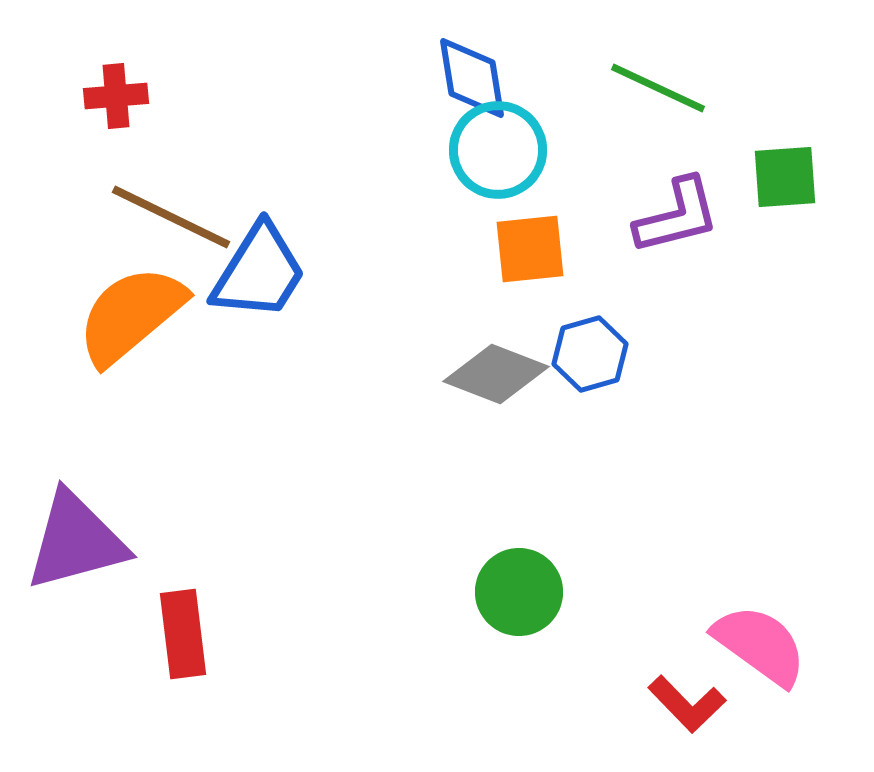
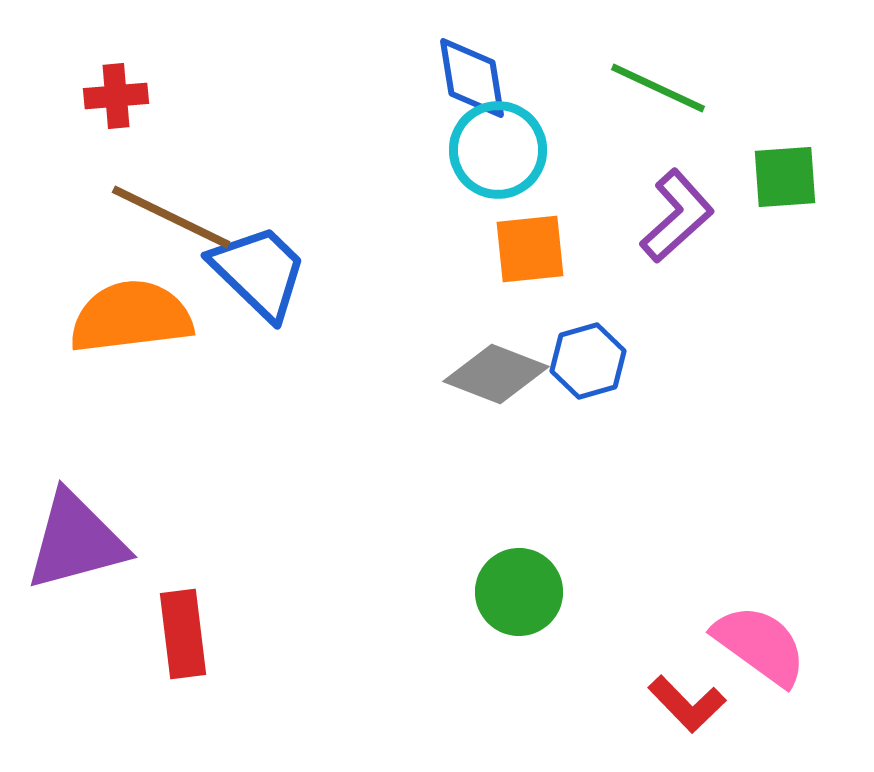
purple L-shape: rotated 28 degrees counterclockwise
blue trapezoid: rotated 78 degrees counterclockwise
orange semicircle: moved 2 px down; rotated 33 degrees clockwise
blue hexagon: moved 2 px left, 7 px down
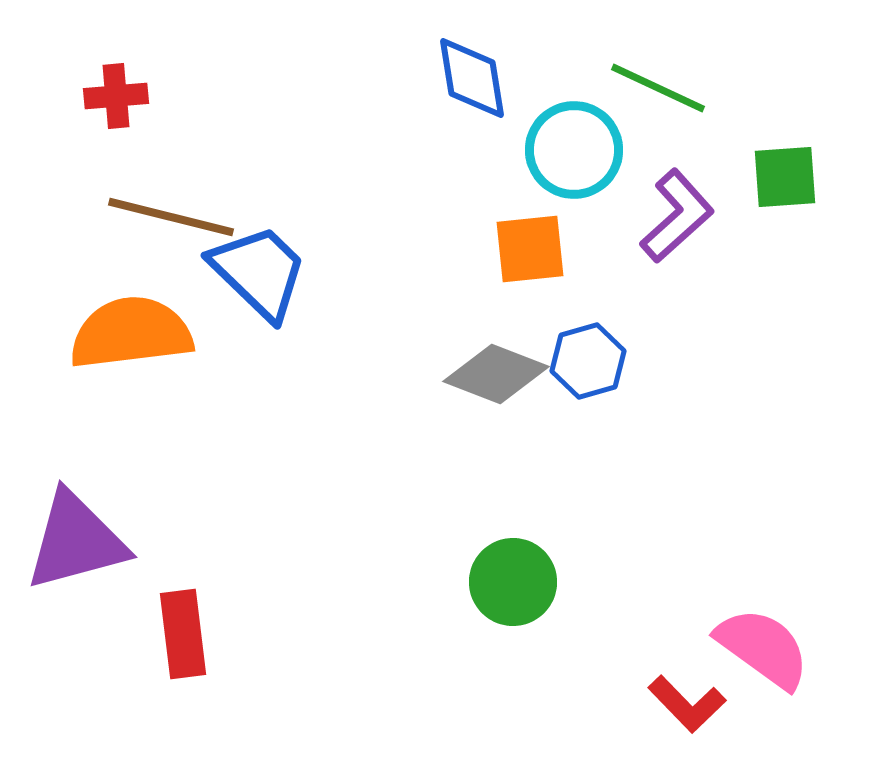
cyan circle: moved 76 px right
brown line: rotated 12 degrees counterclockwise
orange semicircle: moved 16 px down
green circle: moved 6 px left, 10 px up
pink semicircle: moved 3 px right, 3 px down
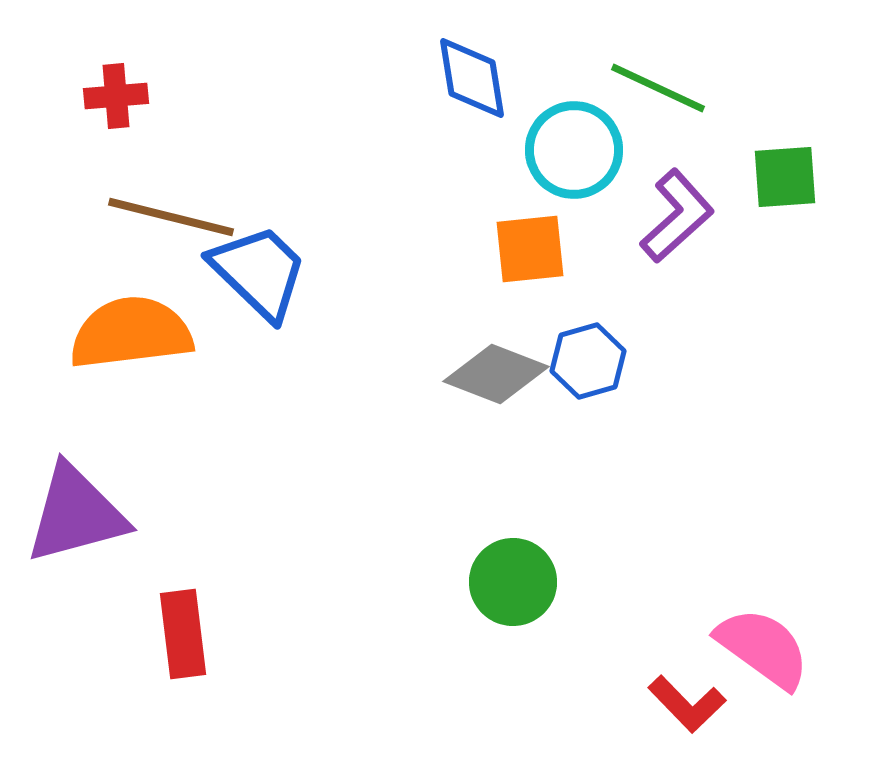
purple triangle: moved 27 px up
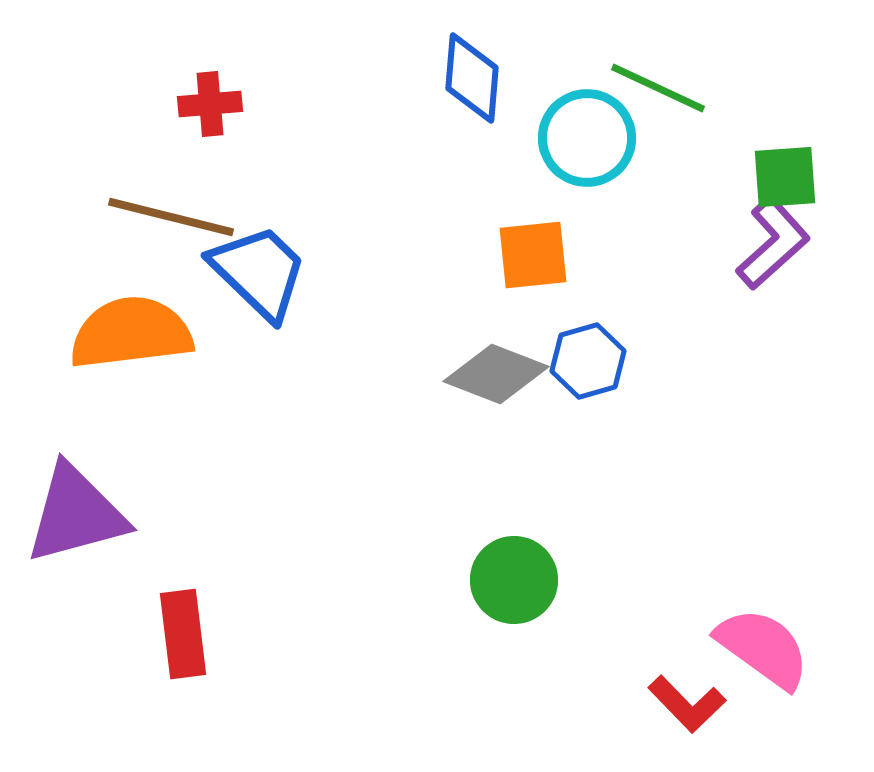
blue diamond: rotated 14 degrees clockwise
red cross: moved 94 px right, 8 px down
cyan circle: moved 13 px right, 12 px up
purple L-shape: moved 96 px right, 27 px down
orange square: moved 3 px right, 6 px down
green circle: moved 1 px right, 2 px up
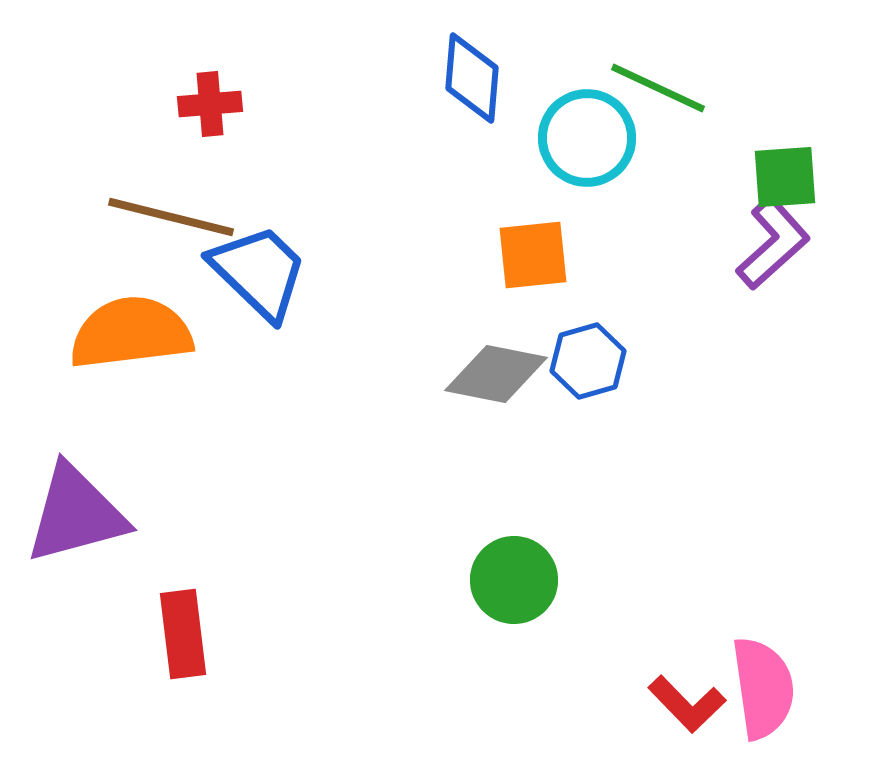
gray diamond: rotated 10 degrees counterclockwise
pink semicircle: moved 40 px down; rotated 46 degrees clockwise
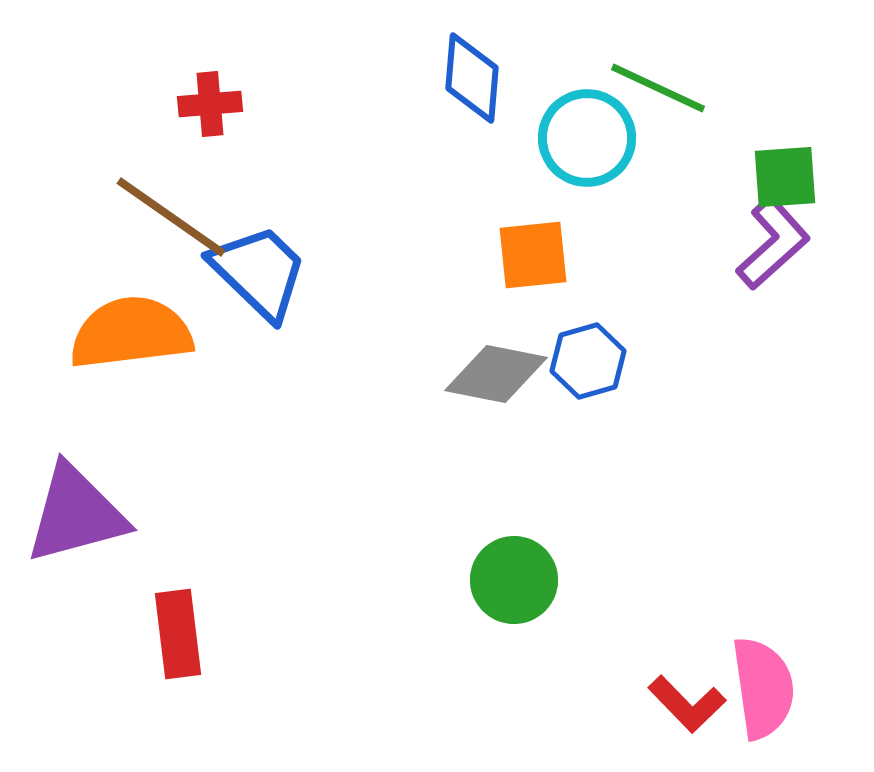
brown line: rotated 21 degrees clockwise
red rectangle: moved 5 px left
